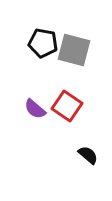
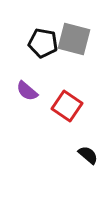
gray square: moved 11 px up
purple semicircle: moved 8 px left, 18 px up
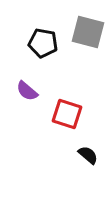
gray square: moved 14 px right, 7 px up
red square: moved 8 px down; rotated 16 degrees counterclockwise
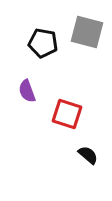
gray square: moved 1 px left
purple semicircle: rotated 30 degrees clockwise
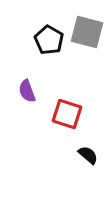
black pentagon: moved 6 px right, 3 px up; rotated 20 degrees clockwise
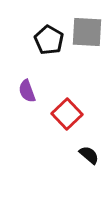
gray square: rotated 12 degrees counterclockwise
red square: rotated 28 degrees clockwise
black semicircle: moved 1 px right
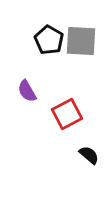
gray square: moved 6 px left, 9 px down
purple semicircle: rotated 10 degrees counterclockwise
red square: rotated 16 degrees clockwise
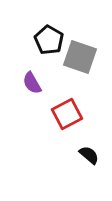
gray square: moved 1 px left, 16 px down; rotated 16 degrees clockwise
purple semicircle: moved 5 px right, 8 px up
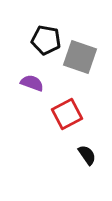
black pentagon: moved 3 px left; rotated 20 degrees counterclockwise
purple semicircle: rotated 140 degrees clockwise
black semicircle: moved 2 px left; rotated 15 degrees clockwise
